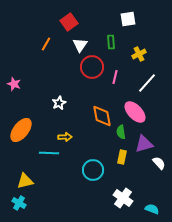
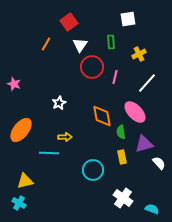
yellow rectangle: rotated 24 degrees counterclockwise
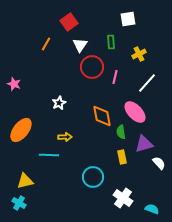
cyan line: moved 2 px down
cyan circle: moved 7 px down
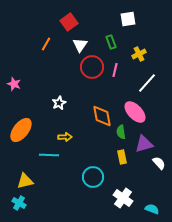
green rectangle: rotated 16 degrees counterclockwise
pink line: moved 7 px up
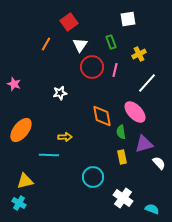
white star: moved 1 px right, 10 px up; rotated 16 degrees clockwise
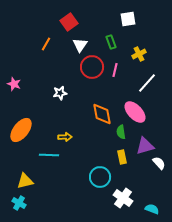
orange diamond: moved 2 px up
purple triangle: moved 1 px right, 2 px down
cyan circle: moved 7 px right
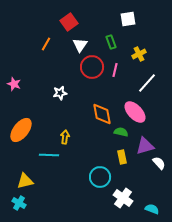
green semicircle: rotated 112 degrees clockwise
yellow arrow: rotated 80 degrees counterclockwise
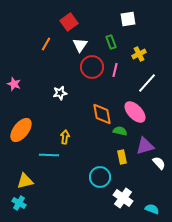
green semicircle: moved 1 px left, 1 px up
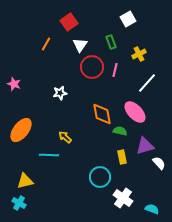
white square: rotated 21 degrees counterclockwise
yellow arrow: rotated 56 degrees counterclockwise
